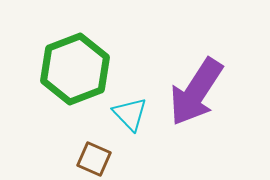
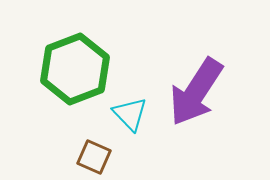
brown square: moved 2 px up
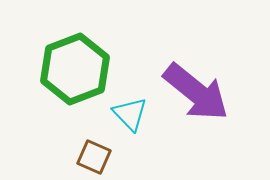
purple arrow: rotated 84 degrees counterclockwise
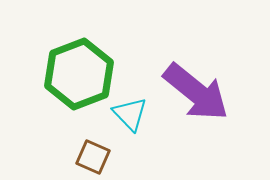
green hexagon: moved 4 px right, 5 px down
brown square: moved 1 px left
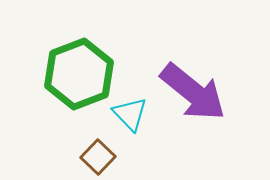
purple arrow: moved 3 px left
brown square: moved 5 px right; rotated 20 degrees clockwise
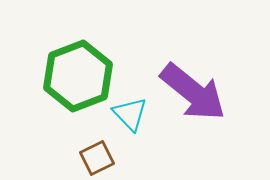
green hexagon: moved 1 px left, 2 px down
brown square: moved 1 px left, 1 px down; rotated 20 degrees clockwise
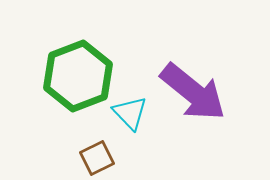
cyan triangle: moved 1 px up
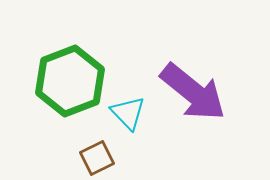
green hexagon: moved 8 px left, 5 px down
cyan triangle: moved 2 px left
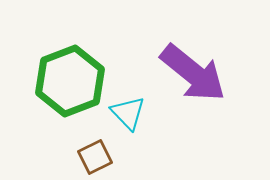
purple arrow: moved 19 px up
brown square: moved 2 px left, 1 px up
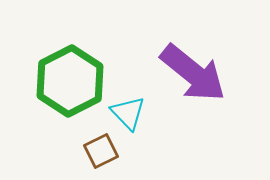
green hexagon: rotated 6 degrees counterclockwise
brown square: moved 6 px right, 6 px up
